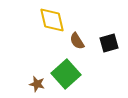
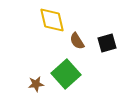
black square: moved 2 px left
brown star: moved 1 px left; rotated 21 degrees counterclockwise
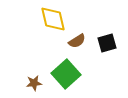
yellow diamond: moved 1 px right, 1 px up
brown semicircle: rotated 90 degrees counterclockwise
brown star: moved 2 px left, 1 px up
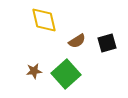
yellow diamond: moved 9 px left, 1 px down
brown star: moved 12 px up
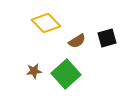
yellow diamond: moved 2 px right, 3 px down; rotated 32 degrees counterclockwise
black square: moved 5 px up
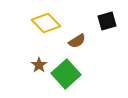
black square: moved 17 px up
brown star: moved 5 px right, 6 px up; rotated 28 degrees counterclockwise
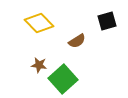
yellow diamond: moved 7 px left
brown star: rotated 28 degrees counterclockwise
green square: moved 3 px left, 5 px down
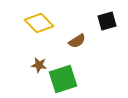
green square: rotated 24 degrees clockwise
